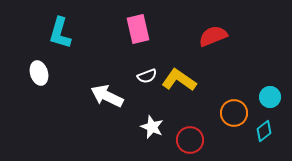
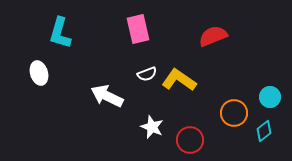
white semicircle: moved 2 px up
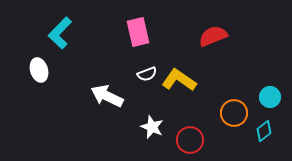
pink rectangle: moved 3 px down
cyan L-shape: rotated 28 degrees clockwise
white ellipse: moved 3 px up
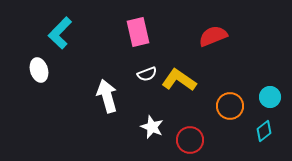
white arrow: rotated 48 degrees clockwise
orange circle: moved 4 px left, 7 px up
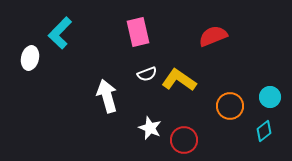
white ellipse: moved 9 px left, 12 px up; rotated 30 degrees clockwise
white star: moved 2 px left, 1 px down
red circle: moved 6 px left
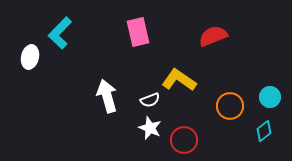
white ellipse: moved 1 px up
white semicircle: moved 3 px right, 26 px down
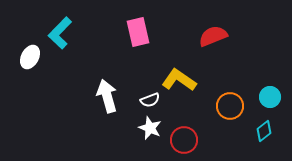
white ellipse: rotated 15 degrees clockwise
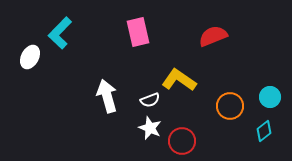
red circle: moved 2 px left, 1 px down
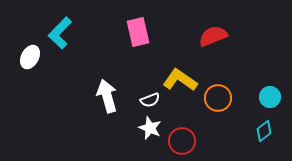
yellow L-shape: moved 1 px right
orange circle: moved 12 px left, 8 px up
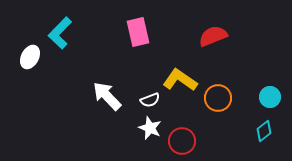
white arrow: rotated 28 degrees counterclockwise
